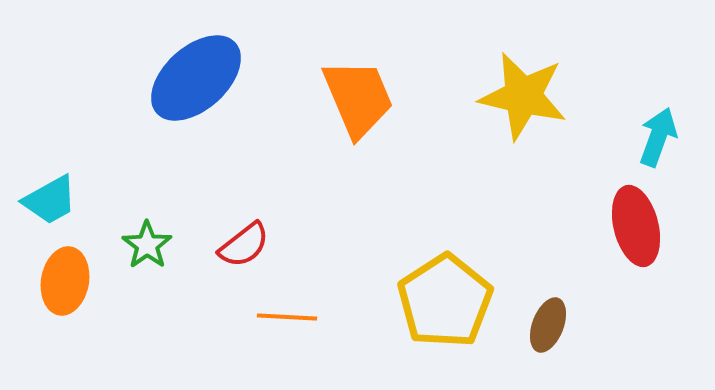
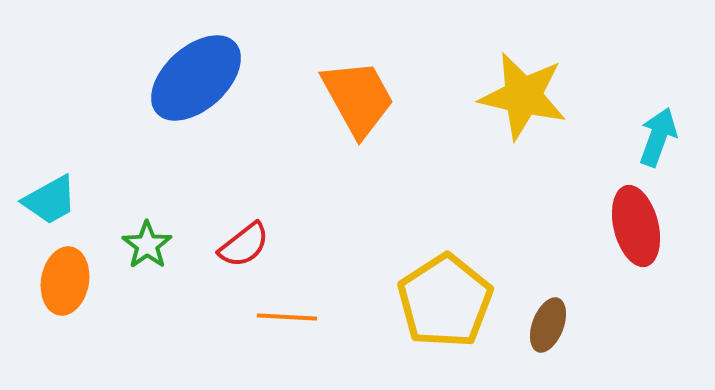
orange trapezoid: rotated 6 degrees counterclockwise
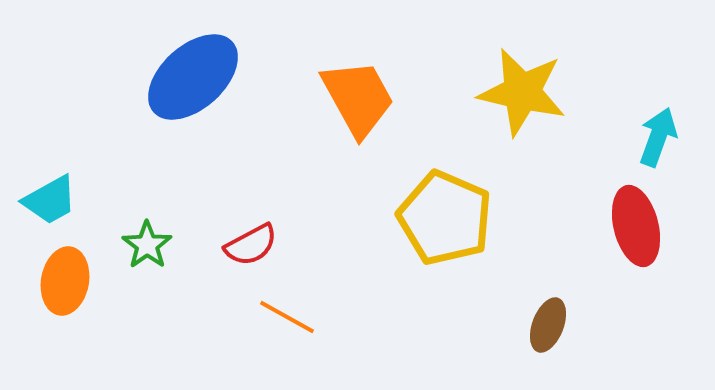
blue ellipse: moved 3 px left, 1 px up
yellow star: moved 1 px left, 4 px up
red semicircle: moved 7 px right; rotated 10 degrees clockwise
yellow pentagon: moved 83 px up; rotated 16 degrees counterclockwise
orange line: rotated 26 degrees clockwise
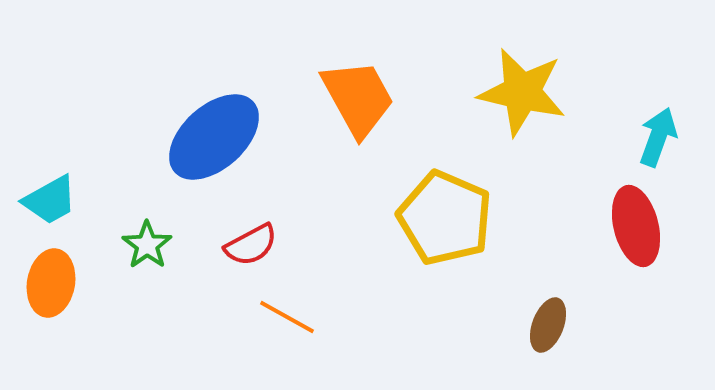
blue ellipse: moved 21 px right, 60 px down
orange ellipse: moved 14 px left, 2 px down
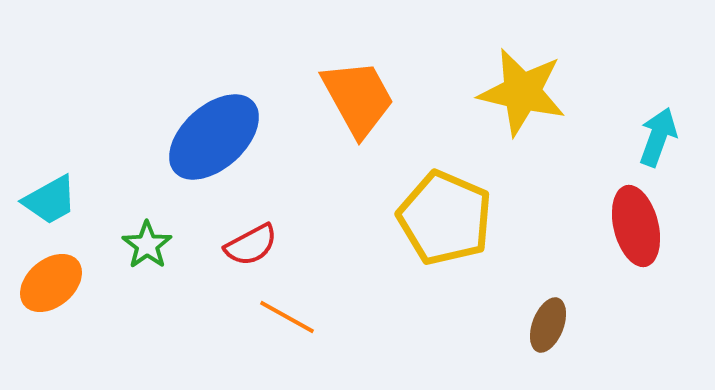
orange ellipse: rotated 40 degrees clockwise
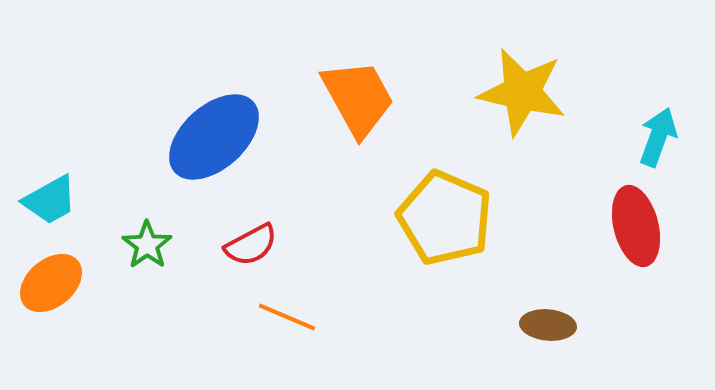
orange line: rotated 6 degrees counterclockwise
brown ellipse: rotated 74 degrees clockwise
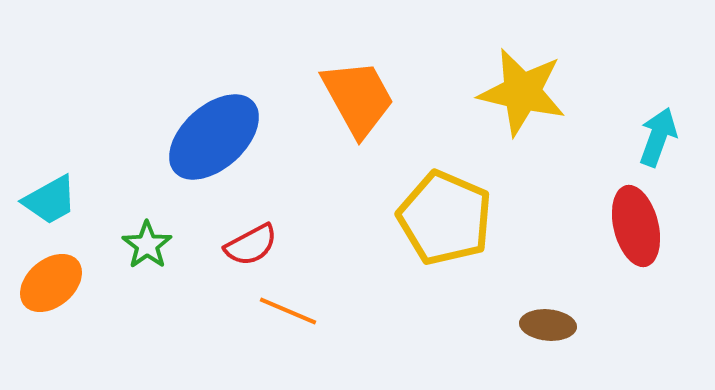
orange line: moved 1 px right, 6 px up
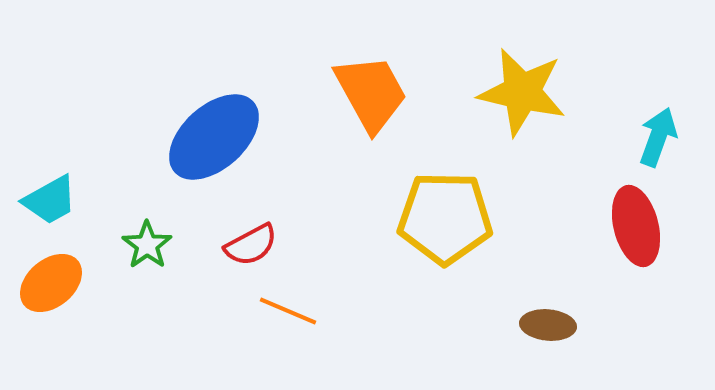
orange trapezoid: moved 13 px right, 5 px up
yellow pentagon: rotated 22 degrees counterclockwise
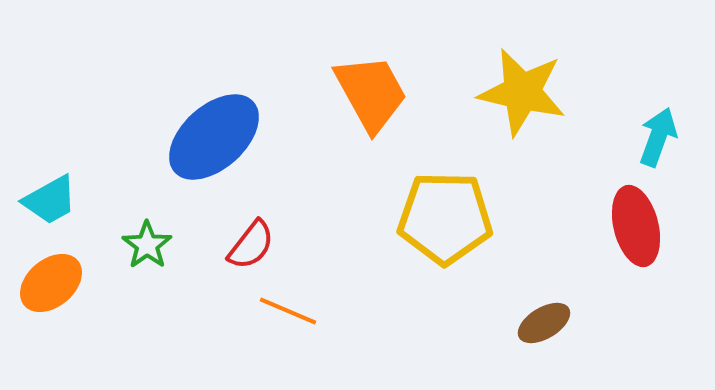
red semicircle: rotated 24 degrees counterclockwise
brown ellipse: moved 4 px left, 2 px up; rotated 36 degrees counterclockwise
